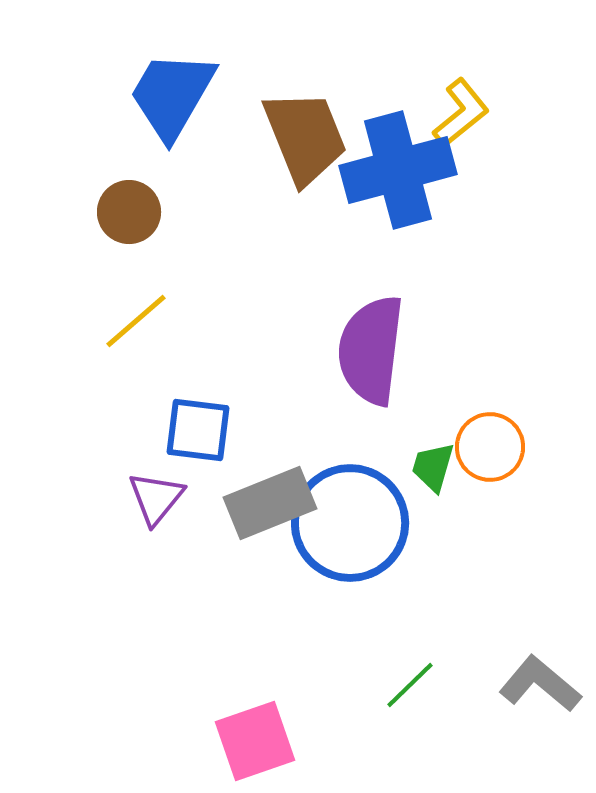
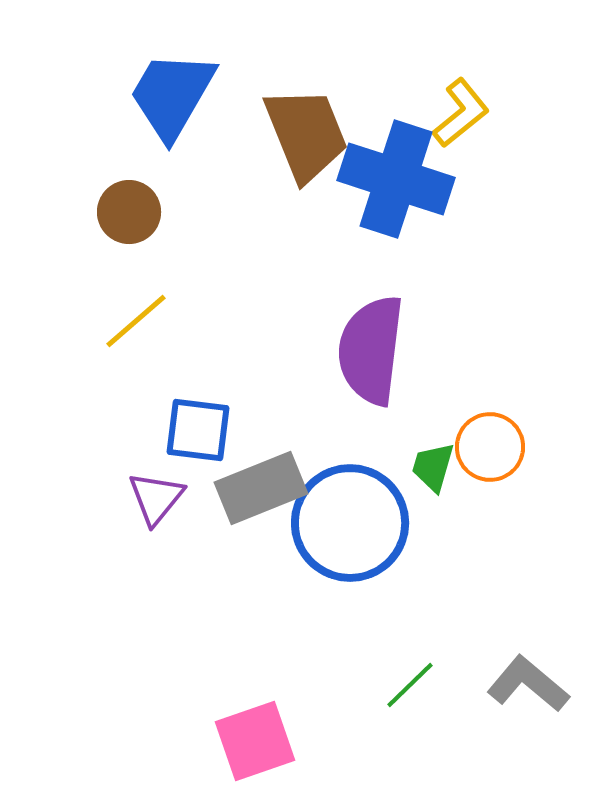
brown trapezoid: moved 1 px right, 3 px up
blue cross: moved 2 px left, 9 px down; rotated 33 degrees clockwise
gray rectangle: moved 9 px left, 15 px up
gray L-shape: moved 12 px left
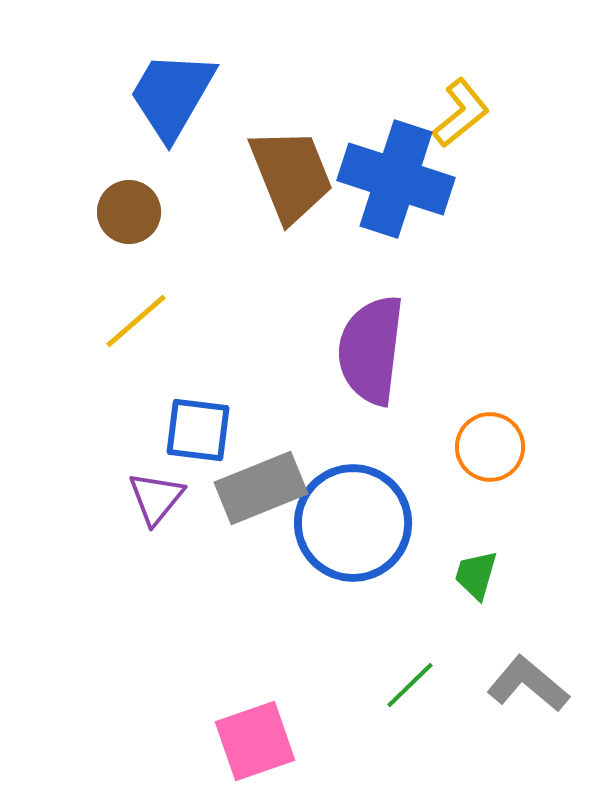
brown trapezoid: moved 15 px left, 41 px down
green trapezoid: moved 43 px right, 108 px down
blue circle: moved 3 px right
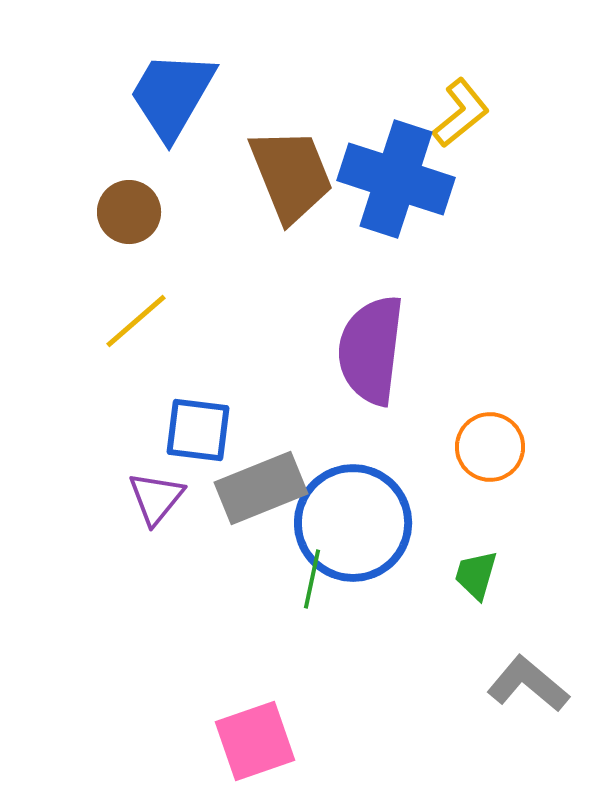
green line: moved 98 px left, 106 px up; rotated 34 degrees counterclockwise
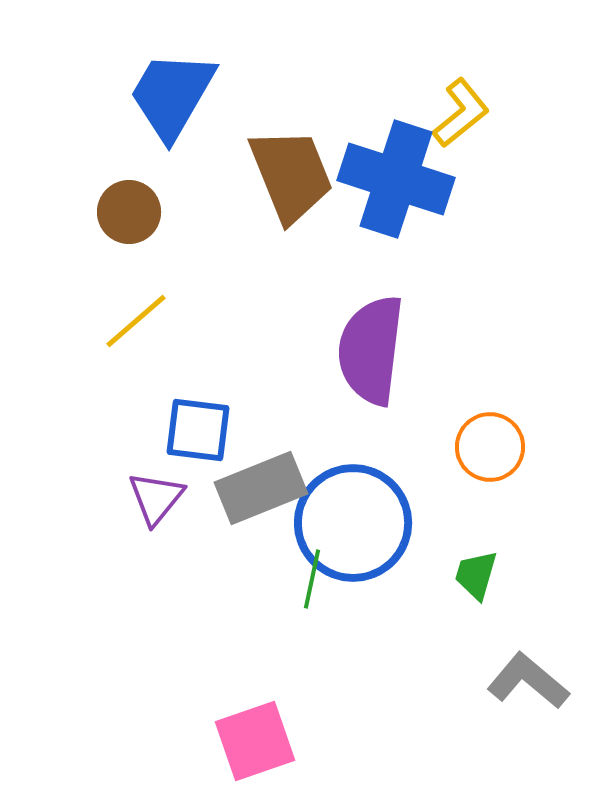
gray L-shape: moved 3 px up
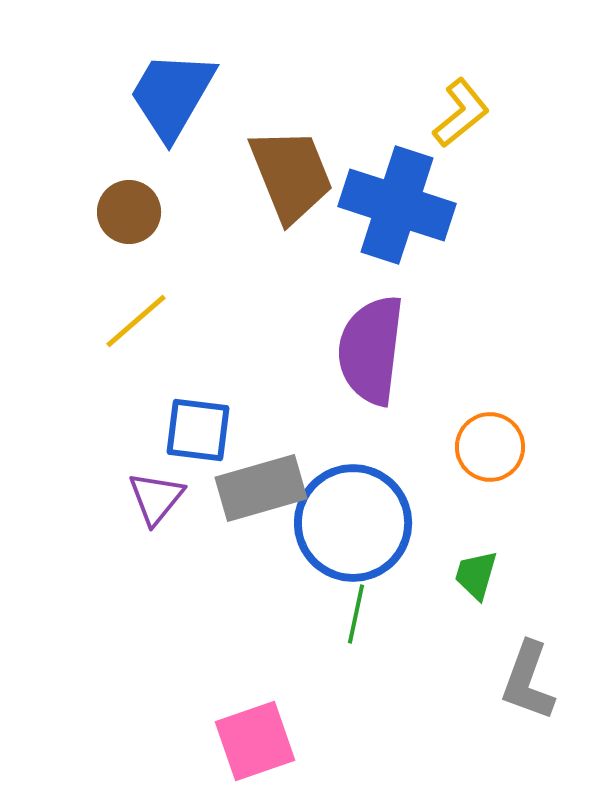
blue cross: moved 1 px right, 26 px down
gray rectangle: rotated 6 degrees clockwise
green line: moved 44 px right, 35 px down
gray L-shape: rotated 110 degrees counterclockwise
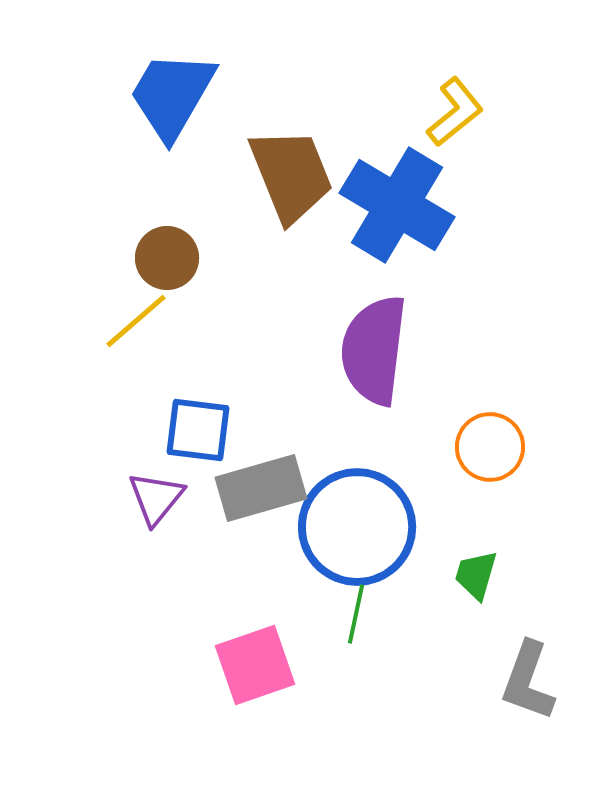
yellow L-shape: moved 6 px left, 1 px up
blue cross: rotated 13 degrees clockwise
brown circle: moved 38 px right, 46 px down
purple semicircle: moved 3 px right
blue circle: moved 4 px right, 4 px down
pink square: moved 76 px up
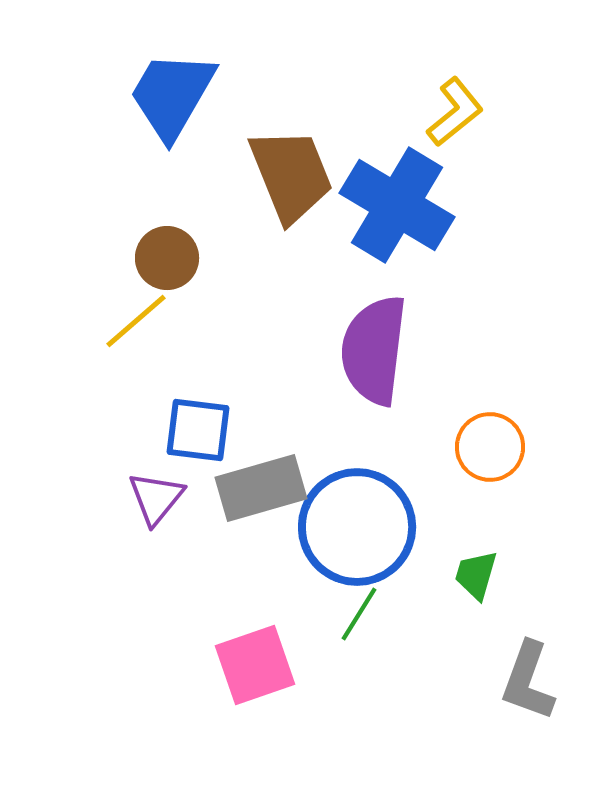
green line: moved 3 px right; rotated 20 degrees clockwise
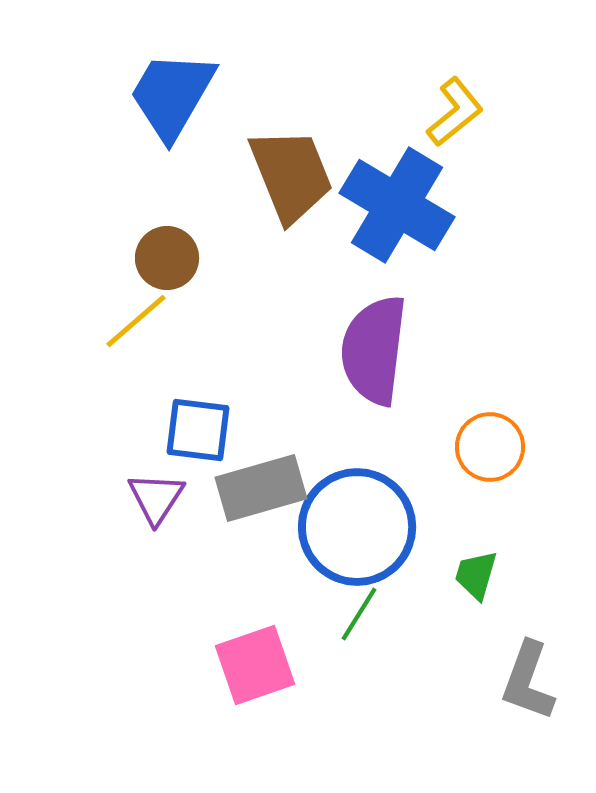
purple triangle: rotated 6 degrees counterclockwise
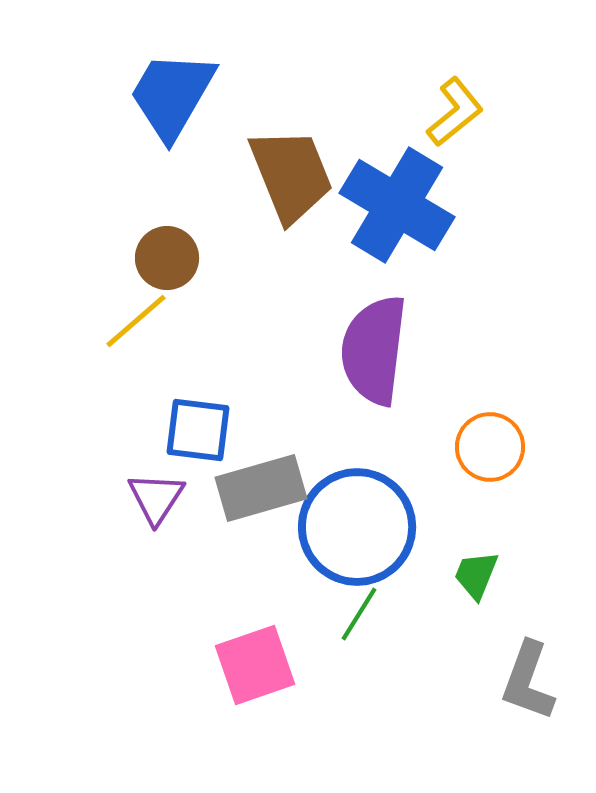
green trapezoid: rotated 6 degrees clockwise
